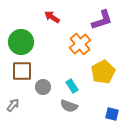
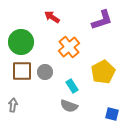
orange cross: moved 11 px left, 3 px down
gray circle: moved 2 px right, 15 px up
gray arrow: rotated 32 degrees counterclockwise
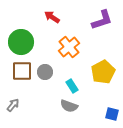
gray arrow: rotated 32 degrees clockwise
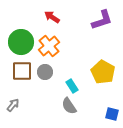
orange cross: moved 20 px left, 1 px up
yellow pentagon: rotated 15 degrees counterclockwise
gray semicircle: rotated 36 degrees clockwise
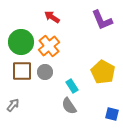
purple L-shape: rotated 85 degrees clockwise
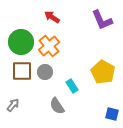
gray semicircle: moved 12 px left
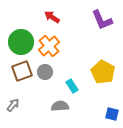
brown square: rotated 20 degrees counterclockwise
gray semicircle: moved 3 px right; rotated 120 degrees clockwise
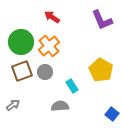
yellow pentagon: moved 2 px left, 2 px up
gray arrow: rotated 16 degrees clockwise
blue square: rotated 24 degrees clockwise
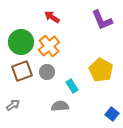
gray circle: moved 2 px right
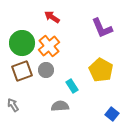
purple L-shape: moved 8 px down
green circle: moved 1 px right, 1 px down
gray circle: moved 1 px left, 2 px up
gray arrow: rotated 88 degrees counterclockwise
